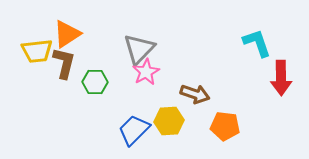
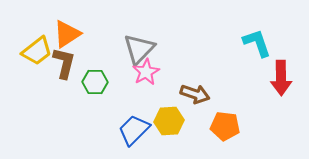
yellow trapezoid: rotated 32 degrees counterclockwise
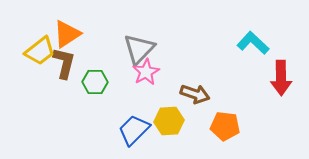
cyan L-shape: moved 4 px left; rotated 28 degrees counterclockwise
yellow trapezoid: moved 3 px right
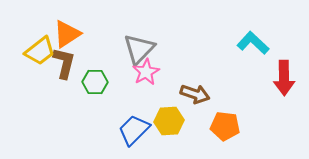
red arrow: moved 3 px right
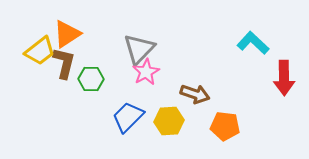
green hexagon: moved 4 px left, 3 px up
blue trapezoid: moved 6 px left, 13 px up
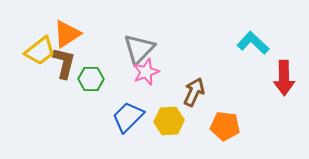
pink star: rotated 8 degrees clockwise
brown arrow: moved 1 px left, 2 px up; rotated 84 degrees counterclockwise
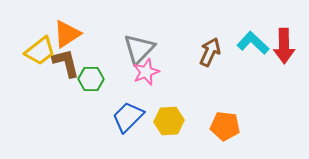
brown L-shape: moved 2 px right; rotated 28 degrees counterclockwise
red arrow: moved 32 px up
brown arrow: moved 16 px right, 40 px up
